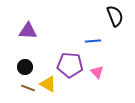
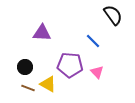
black semicircle: moved 2 px left, 1 px up; rotated 15 degrees counterclockwise
purple triangle: moved 14 px right, 2 px down
blue line: rotated 49 degrees clockwise
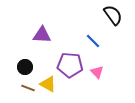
purple triangle: moved 2 px down
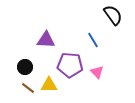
purple triangle: moved 4 px right, 5 px down
blue line: moved 1 px up; rotated 14 degrees clockwise
yellow triangle: moved 1 px right, 1 px down; rotated 30 degrees counterclockwise
brown line: rotated 16 degrees clockwise
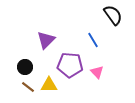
purple triangle: rotated 48 degrees counterclockwise
brown line: moved 1 px up
